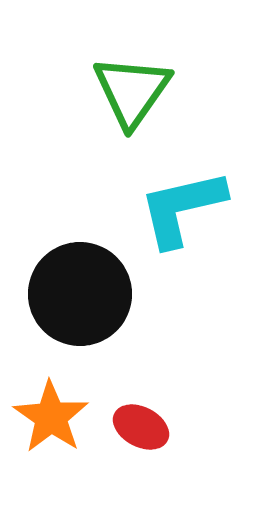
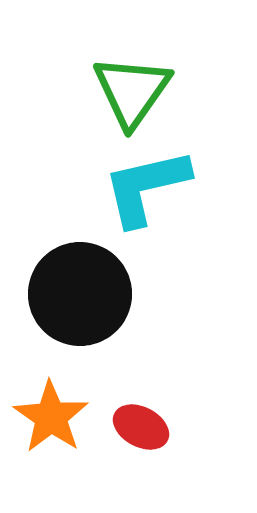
cyan L-shape: moved 36 px left, 21 px up
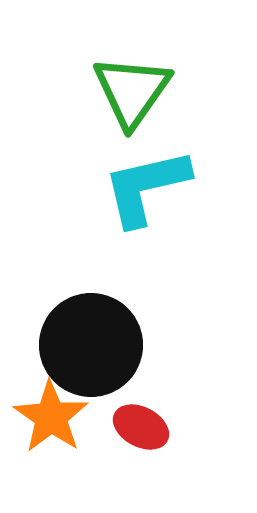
black circle: moved 11 px right, 51 px down
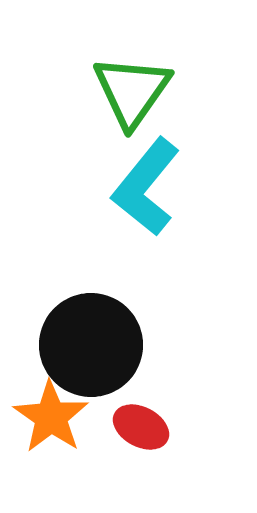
cyan L-shape: rotated 38 degrees counterclockwise
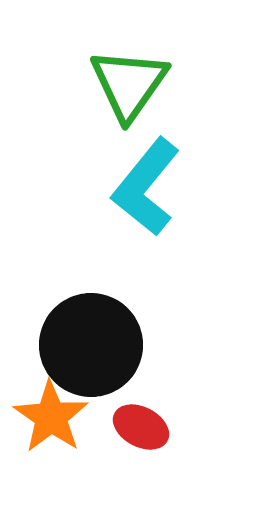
green triangle: moved 3 px left, 7 px up
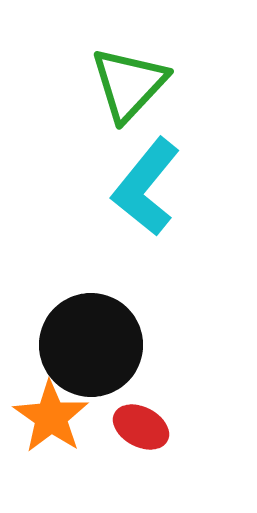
green triangle: rotated 8 degrees clockwise
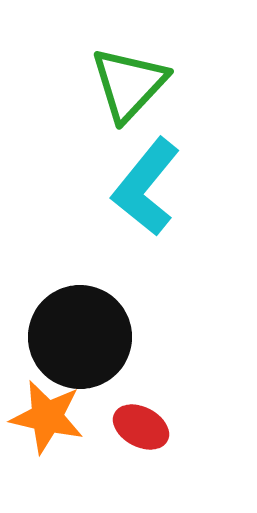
black circle: moved 11 px left, 8 px up
orange star: moved 4 px left; rotated 22 degrees counterclockwise
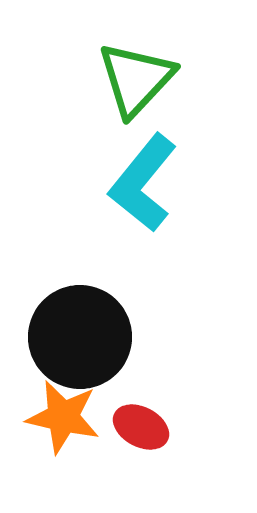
green triangle: moved 7 px right, 5 px up
cyan L-shape: moved 3 px left, 4 px up
orange star: moved 16 px right
